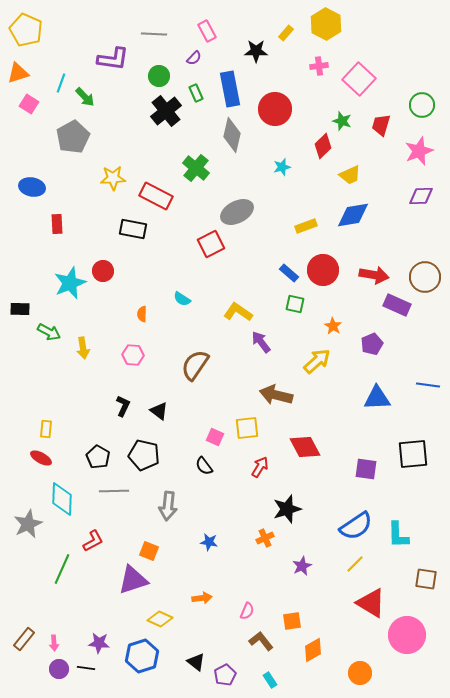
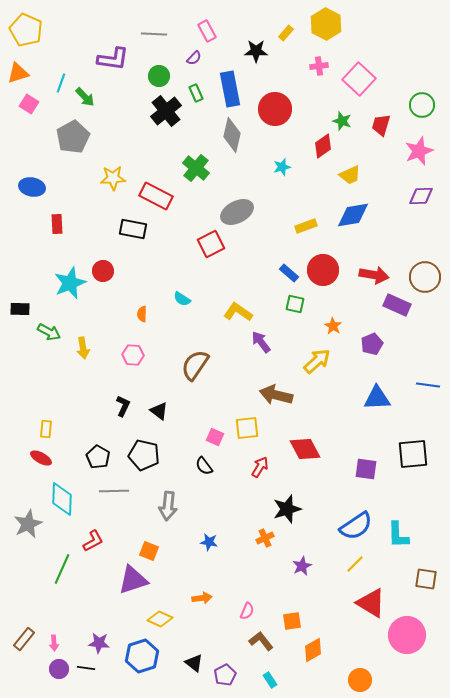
red diamond at (323, 146): rotated 10 degrees clockwise
red diamond at (305, 447): moved 2 px down
black triangle at (196, 662): moved 2 px left, 1 px down
orange circle at (360, 673): moved 7 px down
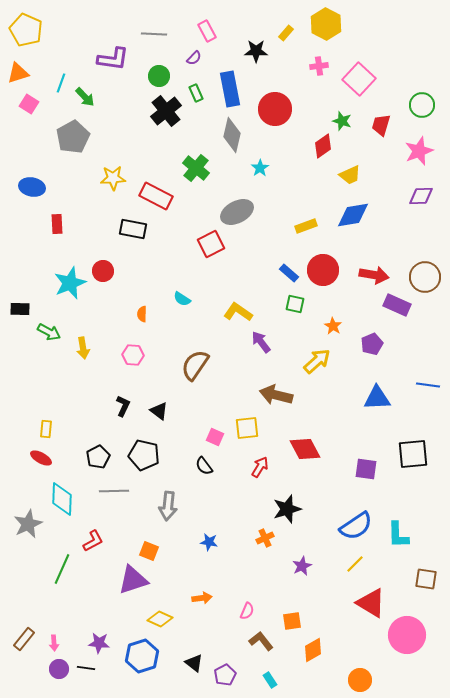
cyan star at (282, 167): moved 22 px left, 1 px down; rotated 18 degrees counterclockwise
black pentagon at (98, 457): rotated 15 degrees clockwise
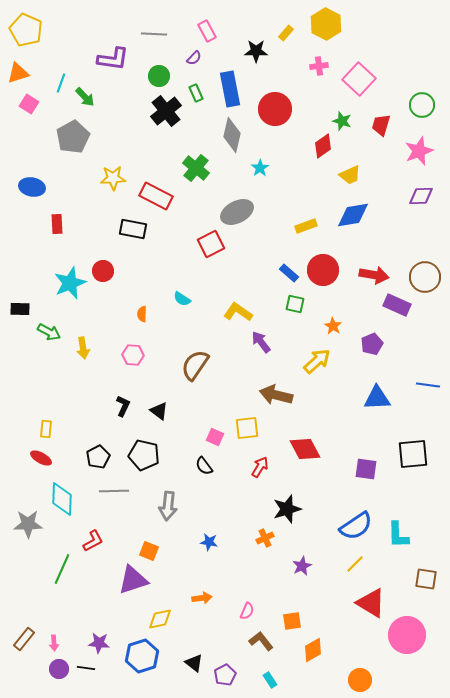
gray star at (28, 524): rotated 24 degrees clockwise
yellow diamond at (160, 619): rotated 35 degrees counterclockwise
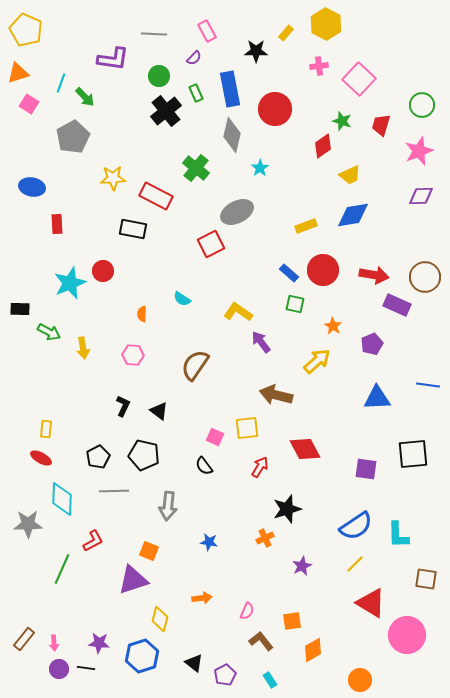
yellow diamond at (160, 619): rotated 65 degrees counterclockwise
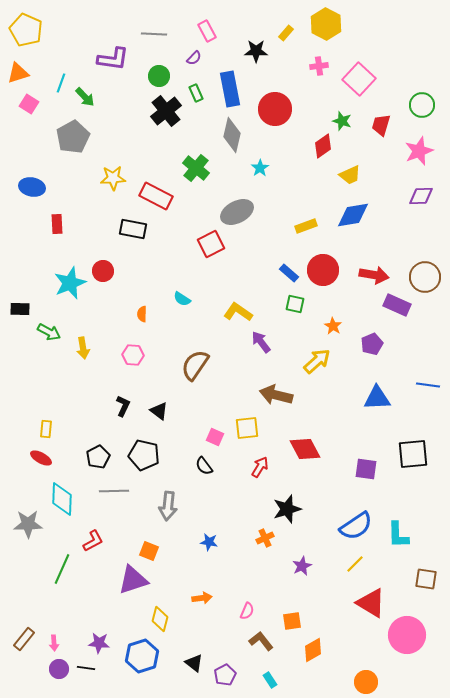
orange circle at (360, 680): moved 6 px right, 2 px down
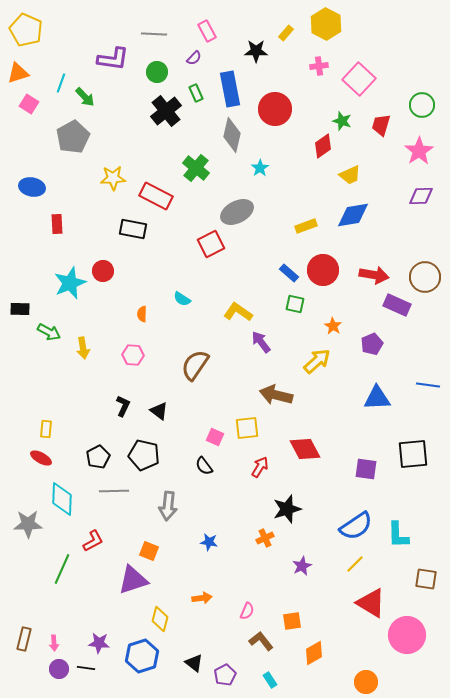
green circle at (159, 76): moved 2 px left, 4 px up
pink star at (419, 151): rotated 12 degrees counterclockwise
brown rectangle at (24, 639): rotated 25 degrees counterclockwise
orange diamond at (313, 650): moved 1 px right, 3 px down
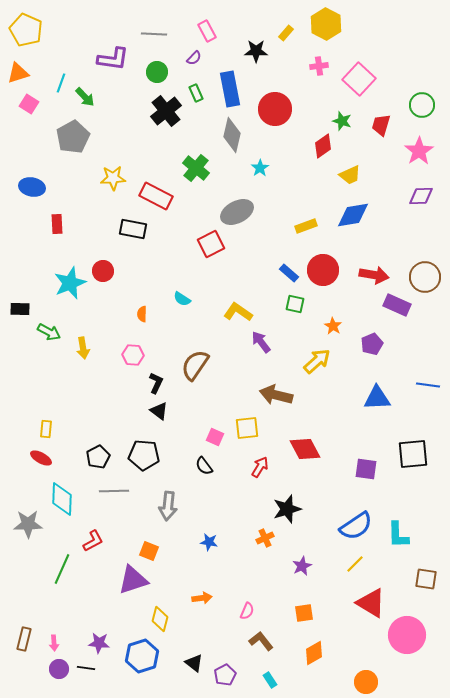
black L-shape at (123, 406): moved 33 px right, 23 px up
black pentagon at (144, 455): rotated 8 degrees counterclockwise
orange square at (292, 621): moved 12 px right, 8 px up
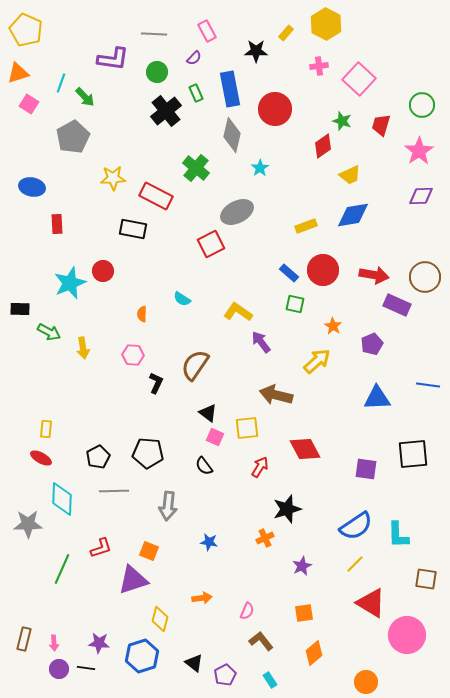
black triangle at (159, 411): moved 49 px right, 2 px down
black pentagon at (144, 455): moved 4 px right, 2 px up
red L-shape at (93, 541): moved 8 px right, 7 px down; rotated 10 degrees clockwise
orange diamond at (314, 653): rotated 10 degrees counterclockwise
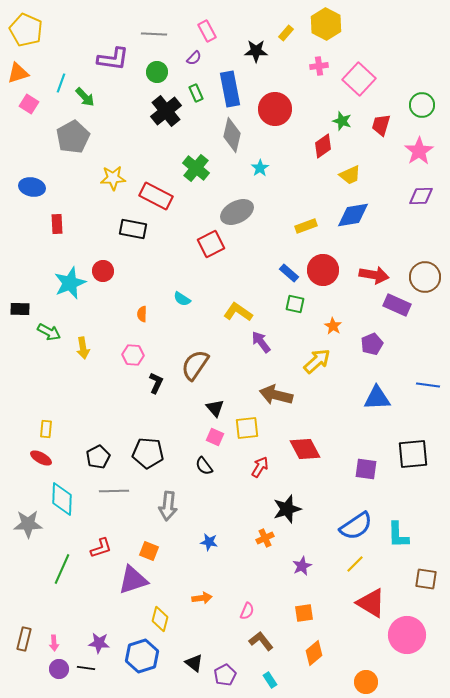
black triangle at (208, 413): moved 7 px right, 5 px up; rotated 12 degrees clockwise
